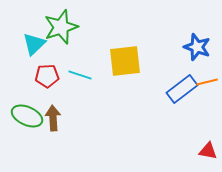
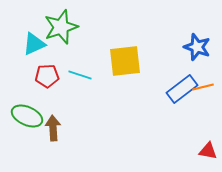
cyan triangle: rotated 20 degrees clockwise
orange line: moved 4 px left, 5 px down
brown arrow: moved 10 px down
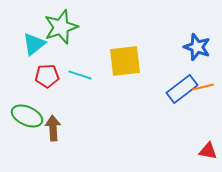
cyan triangle: rotated 15 degrees counterclockwise
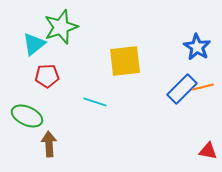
blue star: rotated 12 degrees clockwise
cyan line: moved 15 px right, 27 px down
blue rectangle: rotated 8 degrees counterclockwise
brown arrow: moved 4 px left, 16 px down
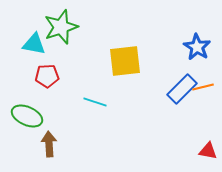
cyan triangle: rotated 50 degrees clockwise
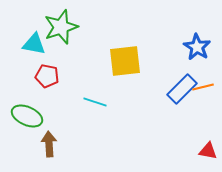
red pentagon: rotated 15 degrees clockwise
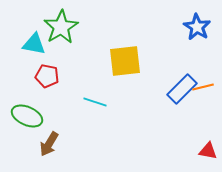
green star: rotated 12 degrees counterclockwise
blue star: moved 20 px up
brown arrow: rotated 145 degrees counterclockwise
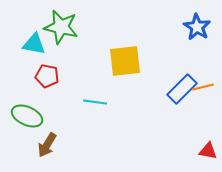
green star: rotated 28 degrees counterclockwise
cyan line: rotated 10 degrees counterclockwise
brown arrow: moved 2 px left, 1 px down
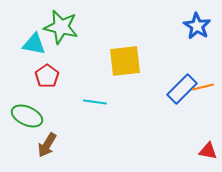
blue star: moved 1 px up
red pentagon: rotated 25 degrees clockwise
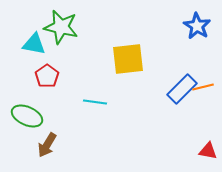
yellow square: moved 3 px right, 2 px up
